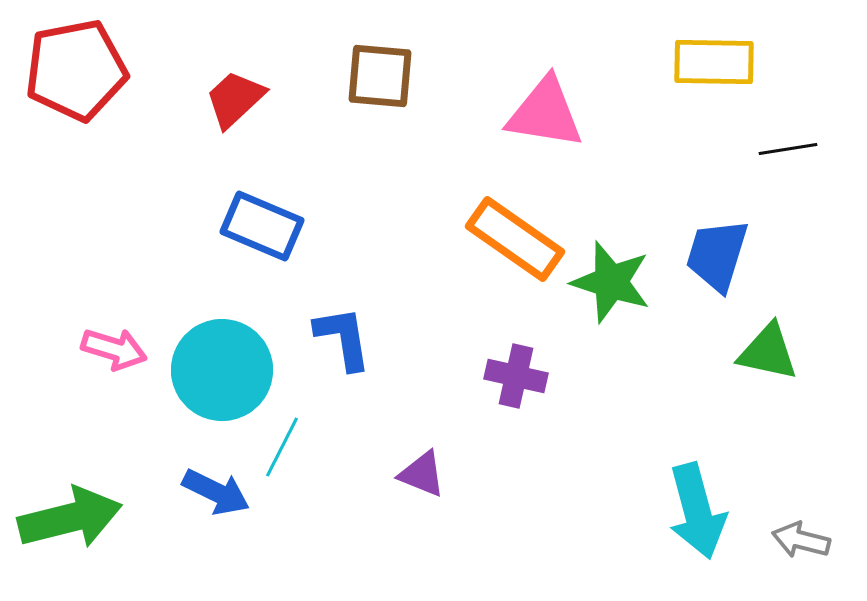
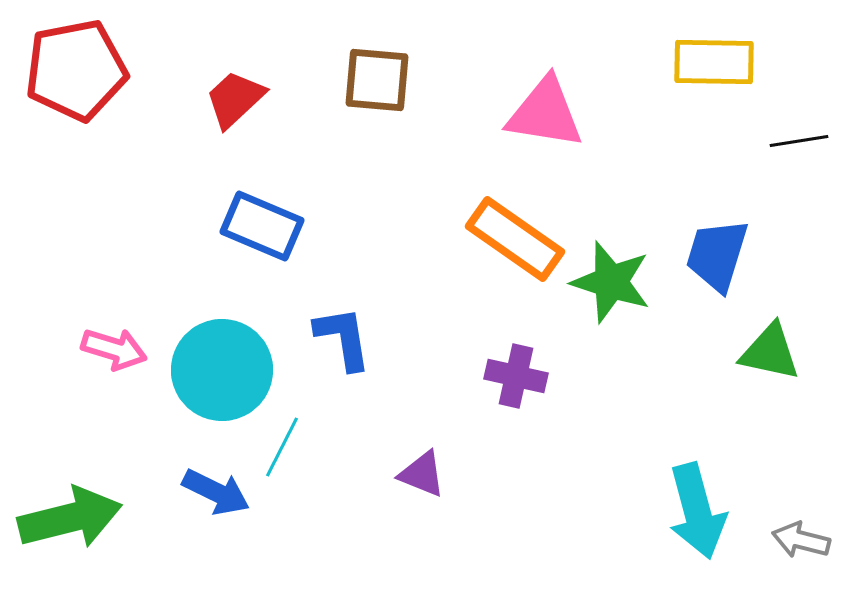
brown square: moved 3 px left, 4 px down
black line: moved 11 px right, 8 px up
green triangle: moved 2 px right
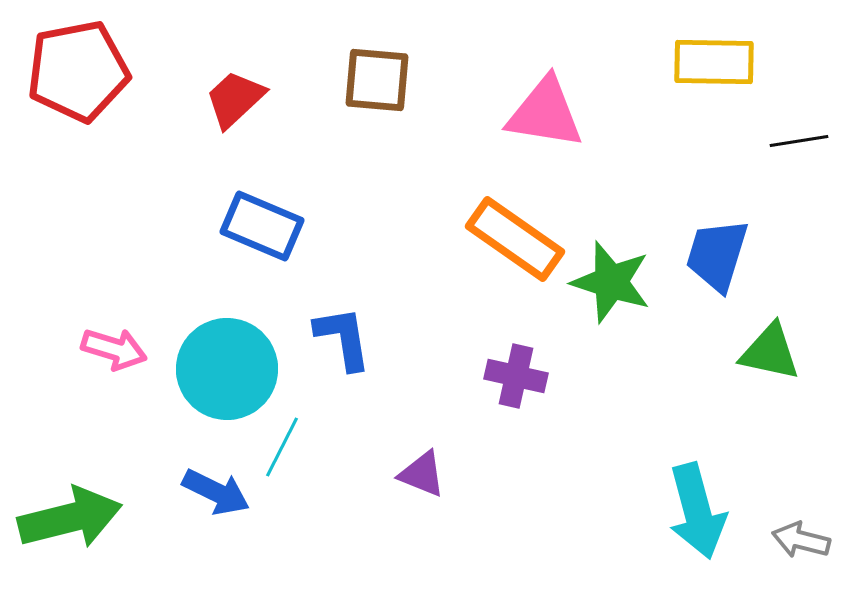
red pentagon: moved 2 px right, 1 px down
cyan circle: moved 5 px right, 1 px up
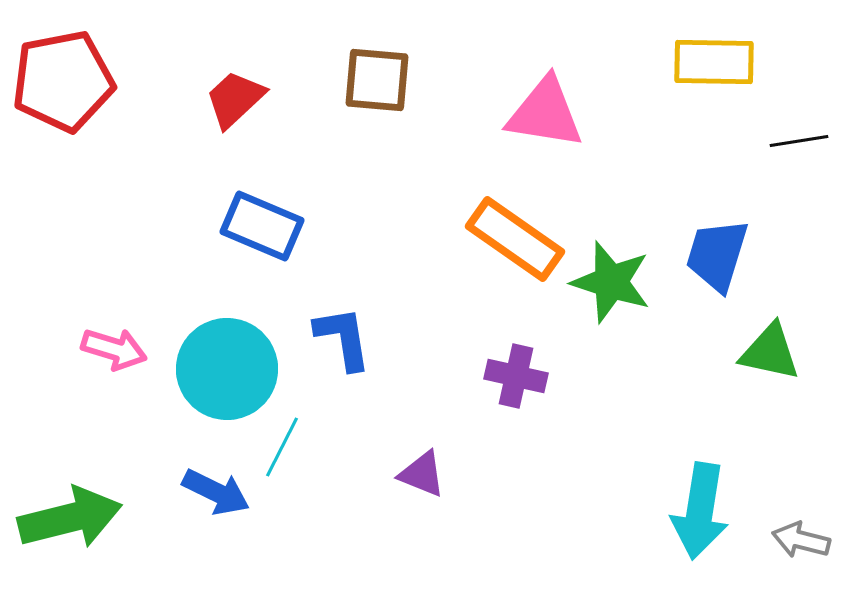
red pentagon: moved 15 px left, 10 px down
cyan arrow: moved 3 px right; rotated 24 degrees clockwise
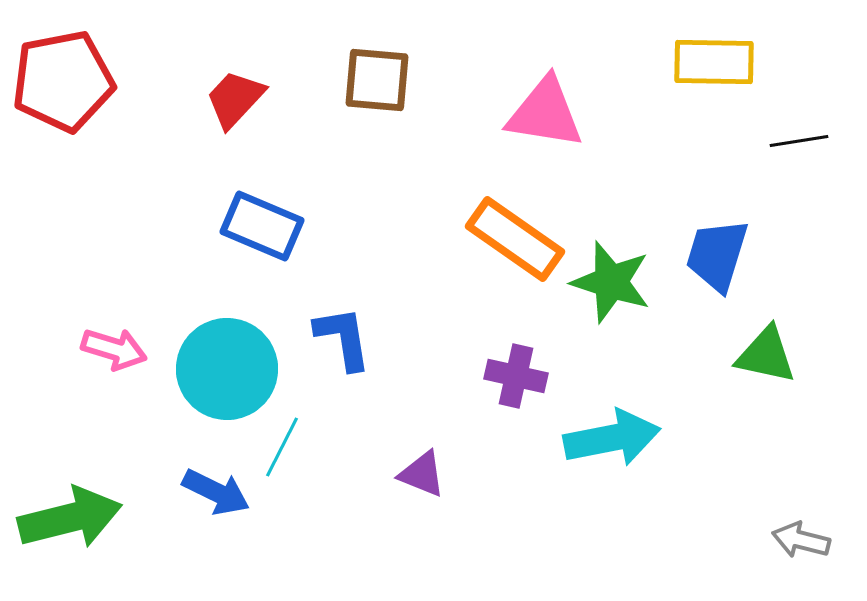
red trapezoid: rotated 4 degrees counterclockwise
green triangle: moved 4 px left, 3 px down
cyan arrow: moved 88 px left, 73 px up; rotated 110 degrees counterclockwise
